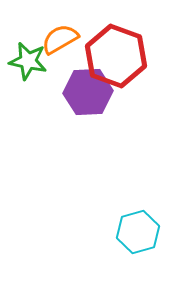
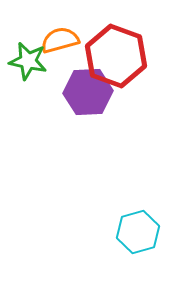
orange semicircle: moved 1 px down; rotated 15 degrees clockwise
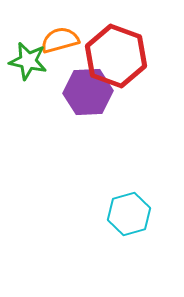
cyan hexagon: moved 9 px left, 18 px up
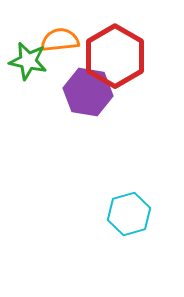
orange semicircle: rotated 9 degrees clockwise
red hexagon: moved 1 px left; rotated 10 degrees clockwise
purple hexagon: rotated 12 degrees clockwise
